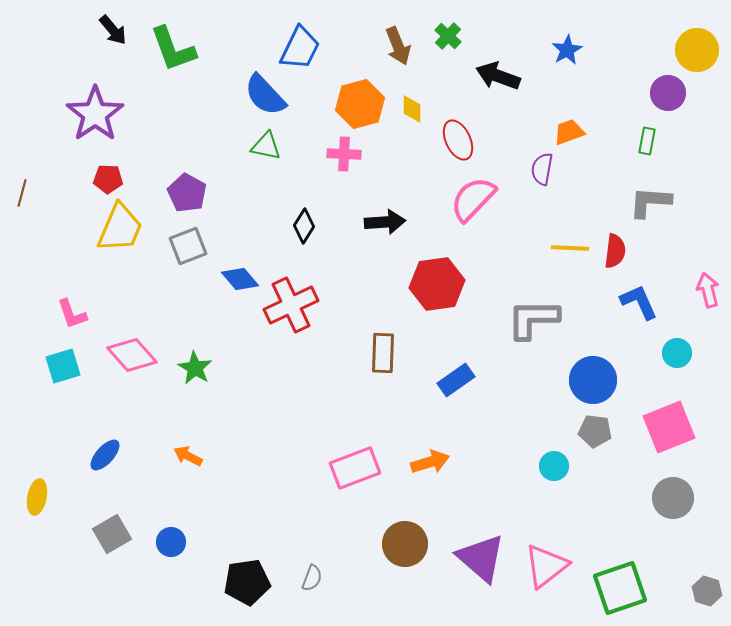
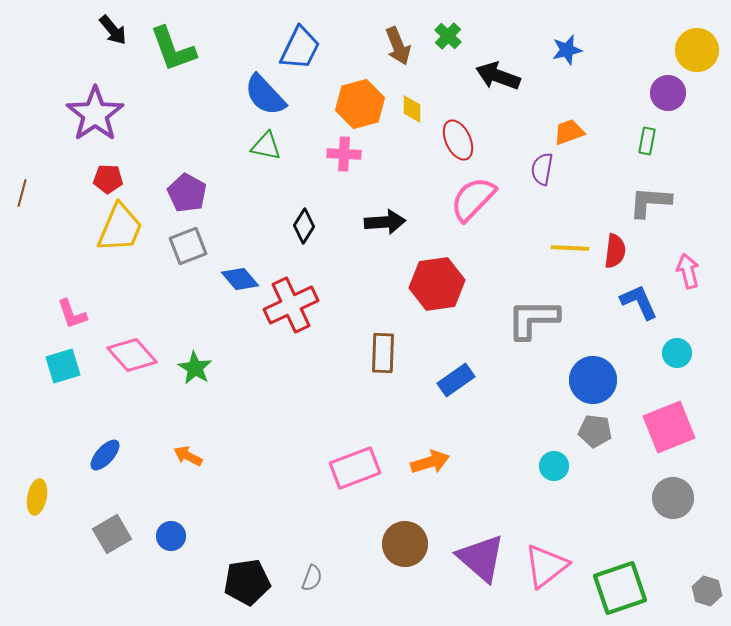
blue star at (567, 50): rotated 16 degrees clockwise
pink arrow at (708, 290): moved 20 px left, 19 px up
blue circle at (171, 542): moved 6 px up
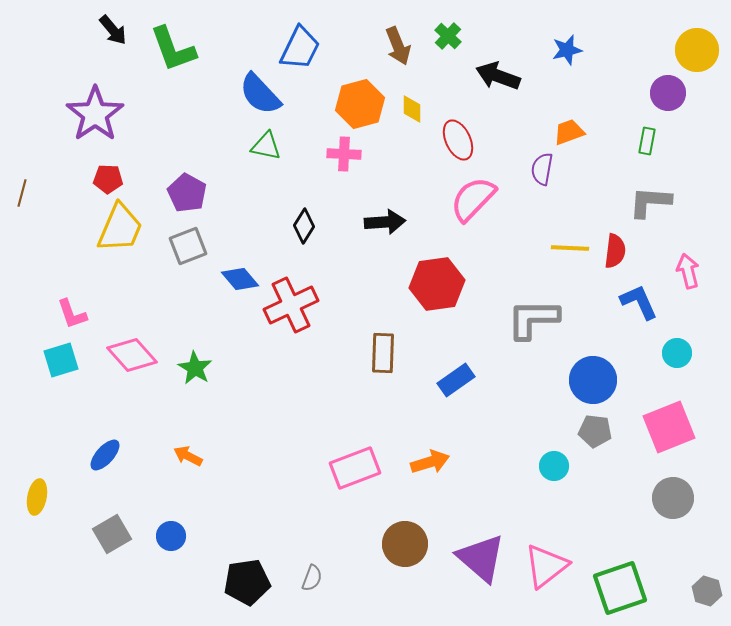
blue semicircle at (265, 95): moved 5 px left, 1 px up
cyan square at (63, 366): moved 2 px left, 6 px up
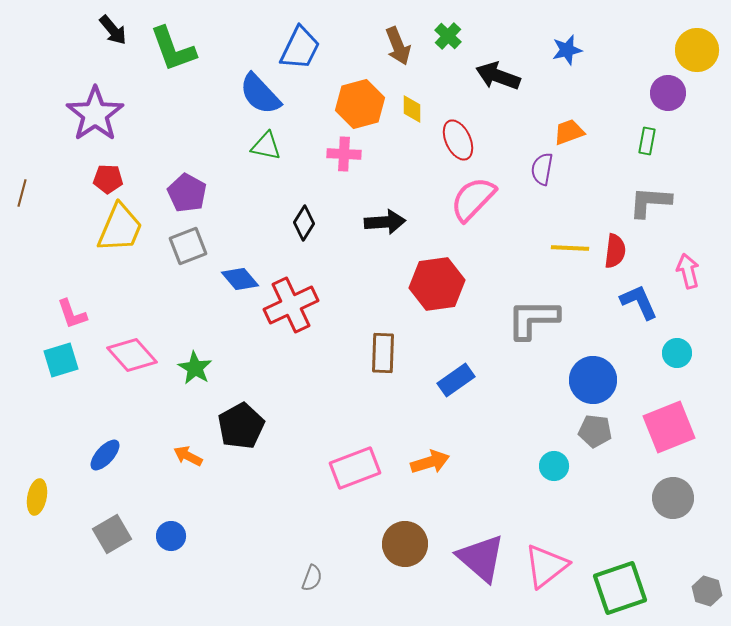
black diamond at (304, 226): moved 3 px up
black pentagon at (247, 582): moved 6 px left, 156 px up; rotated 21 degrees counterclockwise
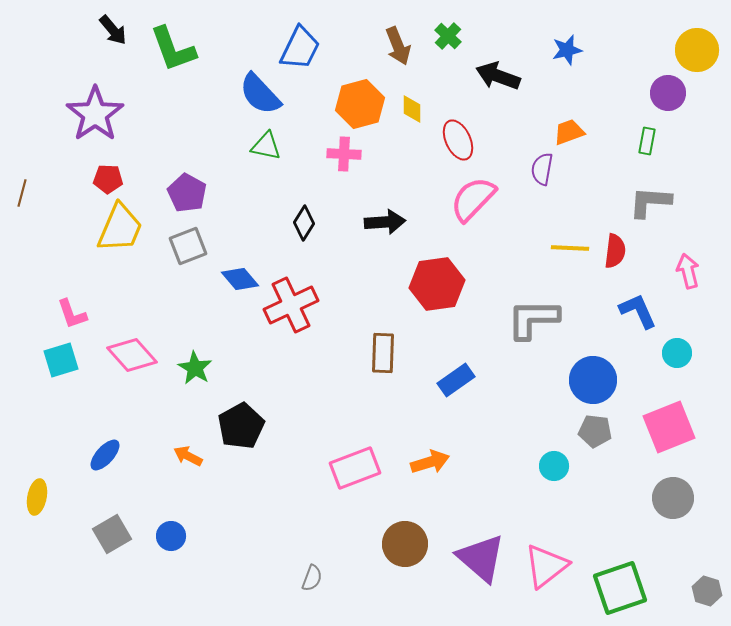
blue L-shape at (639, 302): moved 1 px left, 9 px down
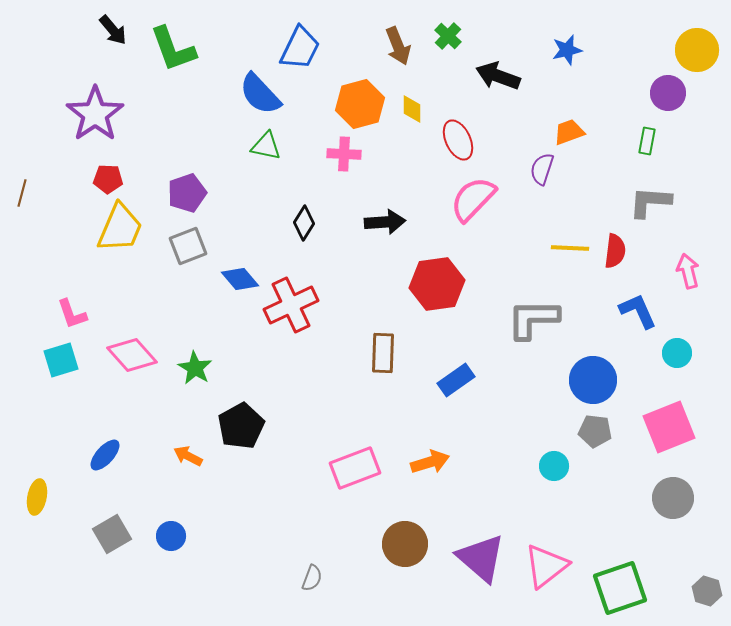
purple semicircle at (542, 169): rotated 8 degrees clockwise
purple pentagon at (187, 193): rotated 24 degrees clockwise
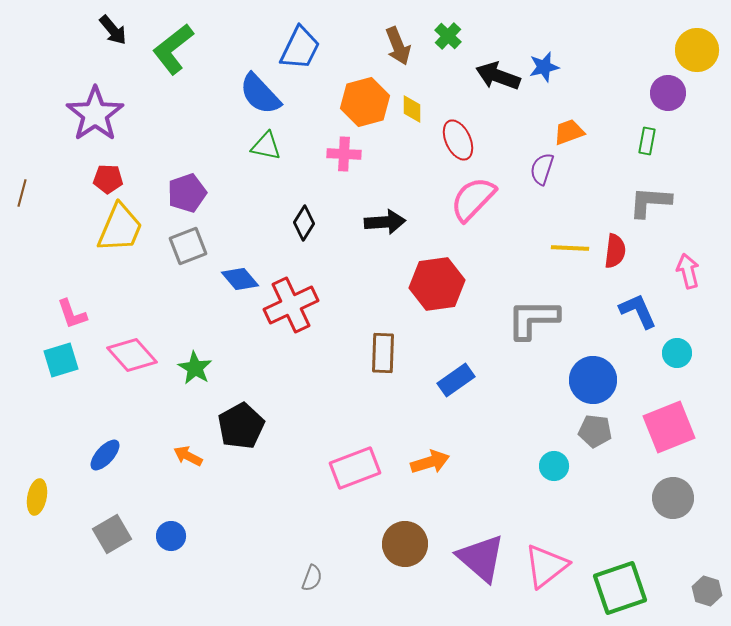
green L-shape at (173, 49): rotated 72 degrees clockwise
blue star at (567, 50): moved 23 px left, 17 px down
orange hexagon at (360, 104): moved 5 px right, 2 px up
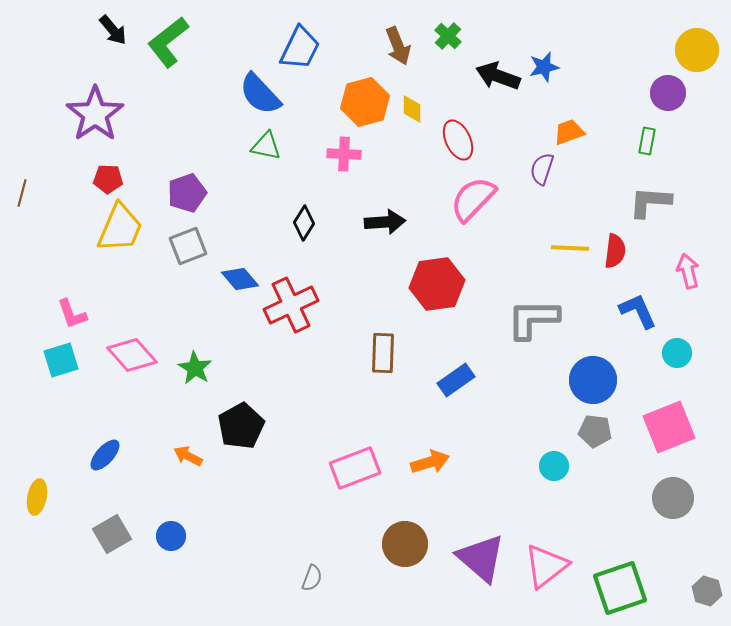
green L-shape at (173, 49): moved 5 px left, 7 px up
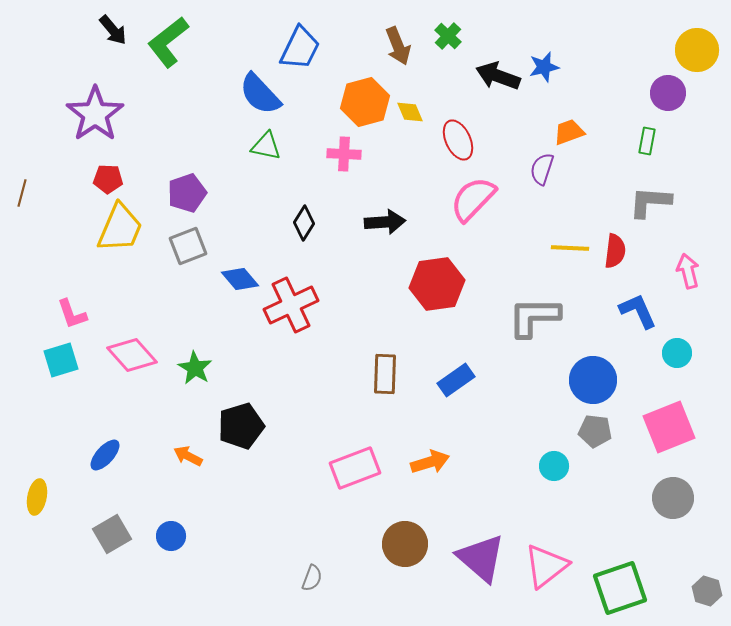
yellow diamond at (412, 109): moved 2 px left, 3 px down; rotated 24 degrees counterclockwise
gray L-shape at (533, 319): moved 1 px right, 2 px up
brown rectangle at (383, 353): moved 2 px right, 21 px down
black pentagon at (241, 426): rotated 12 degrees clockwise
